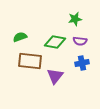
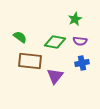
green star: rotated 16 degrees counterclockwise
green semicircle: rotated 56 degrees clockwise
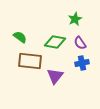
purple semicircle: moved 2 px down; rotated 48 degrees clockwise
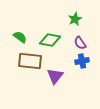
green diamond: moved 5 px left, 2 px up
blue cross: moved 2 px up
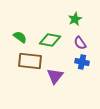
blue cross: moved 1 px down; rotated 24 degrees clockwise
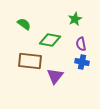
green semicircle: moved 4 px right, 13 px up
purple semicircle: moved 1 px right, 1 px down; rotated 24 degrees clockwise
